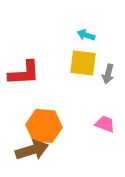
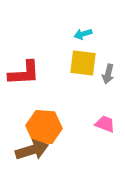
cyan arrow: moved 3 px left, 1 px up; rotated 36 degrees counterclockwise
orange hexagon: moved 1 px down
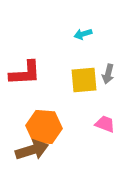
yellow square: moved 1 px right, 17 px down; rotated 12 degrees counterclockwise
red L-shape: moved 1 px right
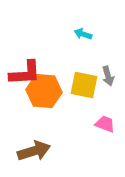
cyan arrow: rotated 36 degrees clockwise
gray arrow: moved 2 px down; rotated 30 degrees counterclockwise
yellow square: moved 5 px down; rotated 16 degrees clockwise
orange hexagon: moved 36 px up
brown arrow: moved 2 px right, 1 px down
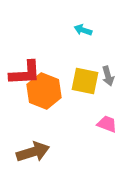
cyan arrow: moved 4 px up
yellow square: moved 1 px right, 4 px up
orange hexagon: rotated 16 degrees clockwise
pink trapezoid: moved 2 px right
brown arrow: moved 1 px left, 1 px down
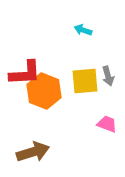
yellow square: rotated 16 degrees counterclockwise
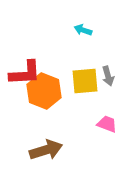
brown arrow: moved 13 px right, 2 px up
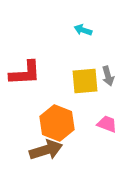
orange hexagon: moved 13 px right, 32 px down
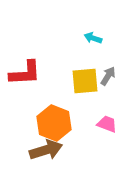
cyan arrow: moved 10 px right, 8 px down
gray arrow: rotated 132 degrees counterclockwise
orange hexagon: moved 3 px left
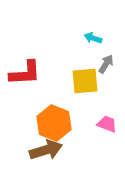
gray arrow: moved 2 px left, 12 px up
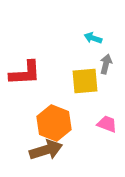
gray arrow: rotated 18 degrees counterclockwise
